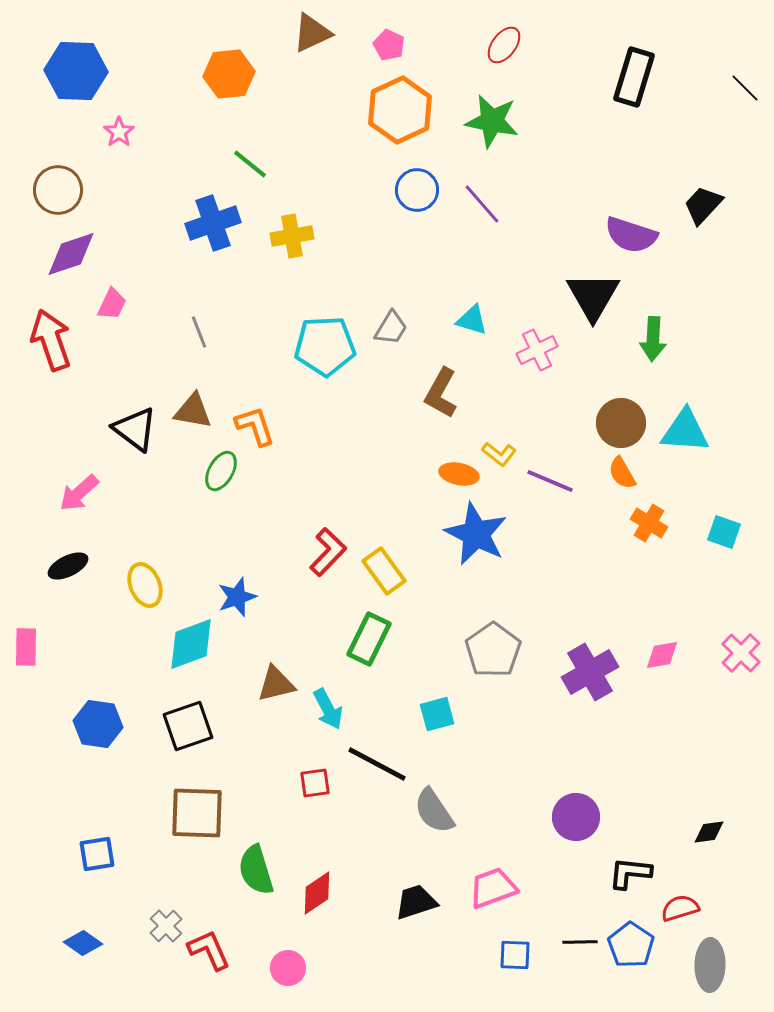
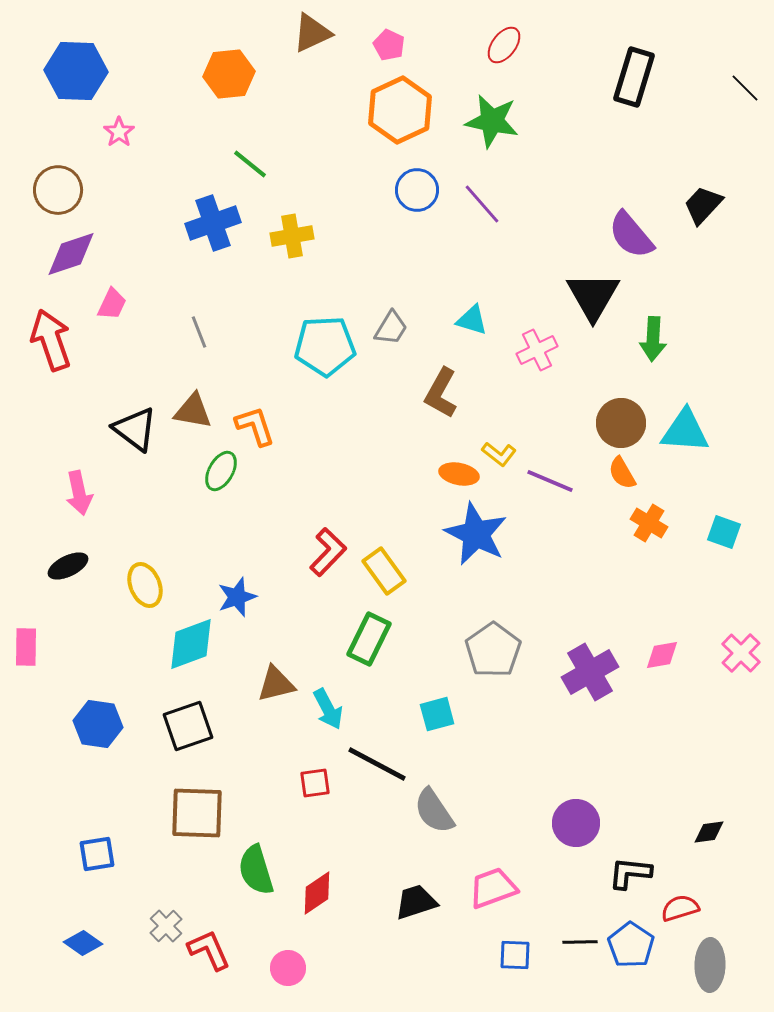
purple semicircle at (631, 235): rotated 32 degrees clockwise
pink arrow at (79, 493): rotated 60 degrees counterclockwise
purple circle at (576, 817): moved 6 px down
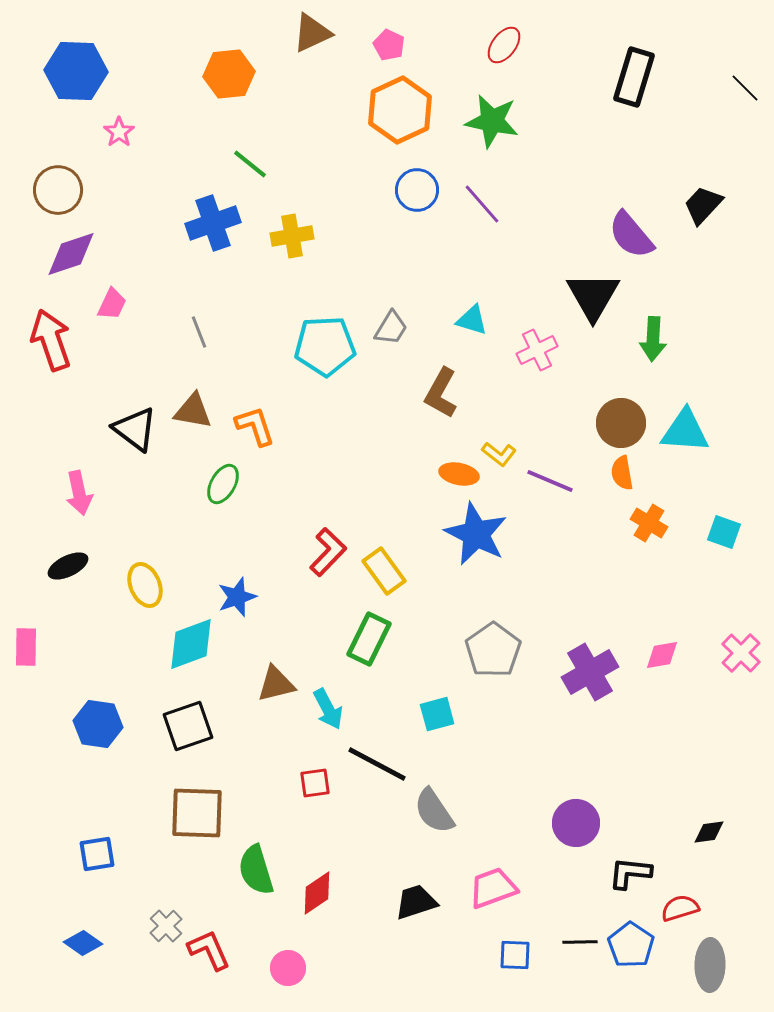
green ellipse at (221, 471): moved 2 px right, 13 px down
orange semicircle at (622, 473): rotated 20 degrees clockwise
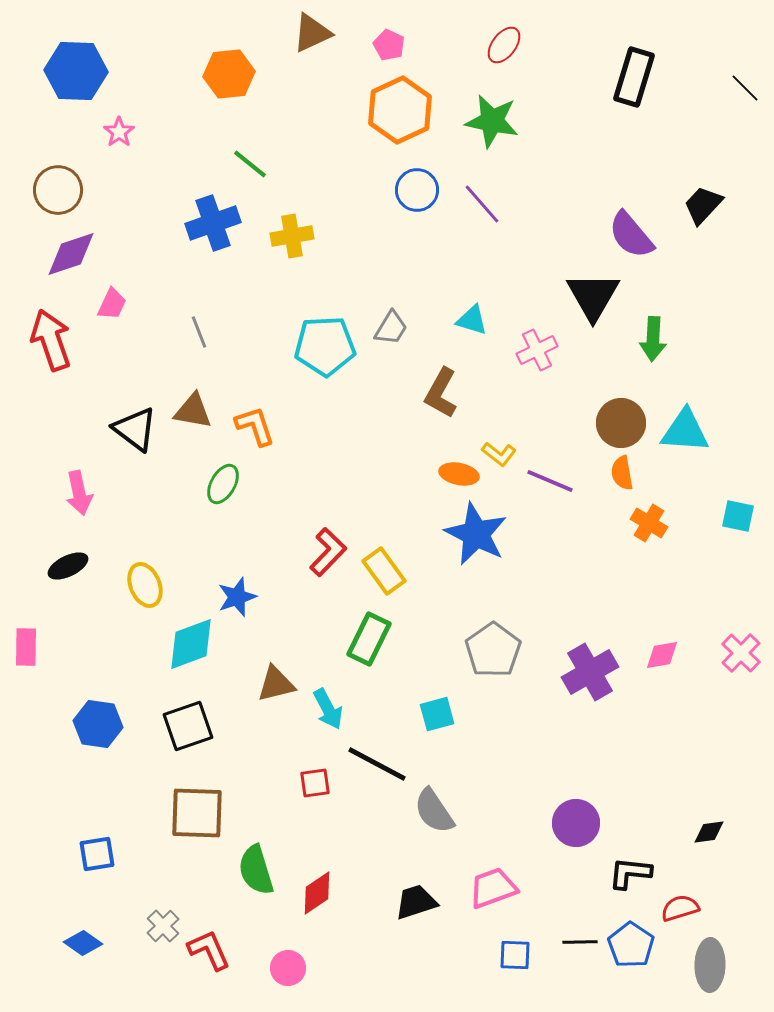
cyan square at (724, 532): moved 14 px right, 16 px up; rotated 8 degrees counterclockwise
gray cross at (166, 926): moved 3 px left
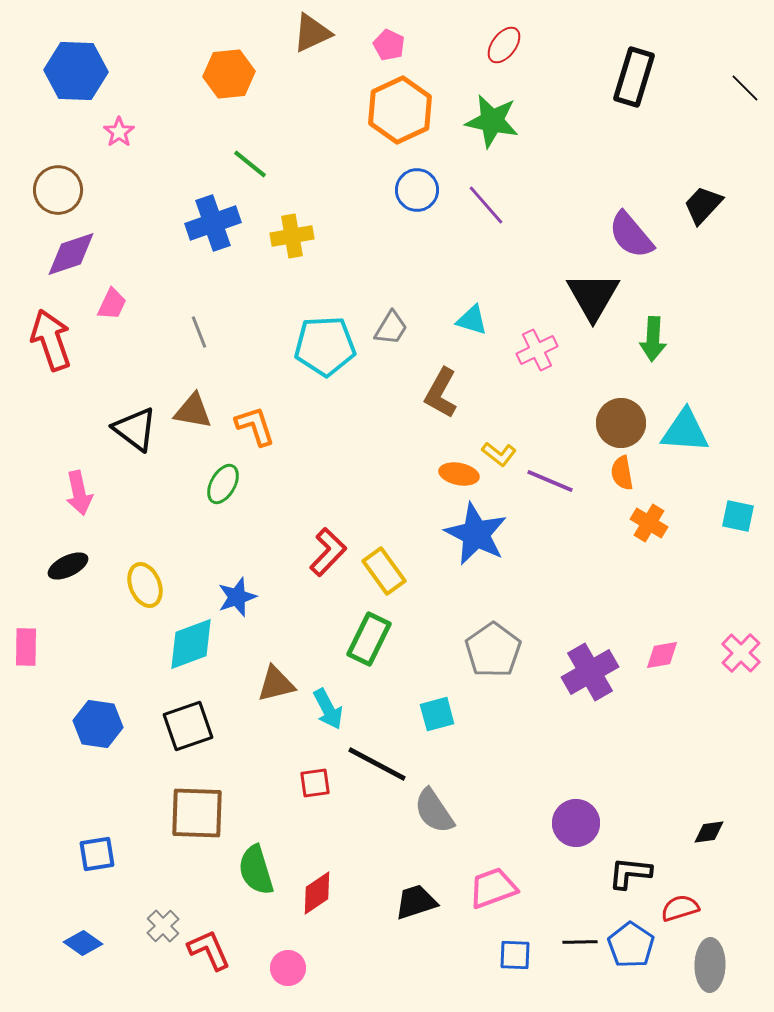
purple line at (482, 204): moved 4 px right, 1 px down
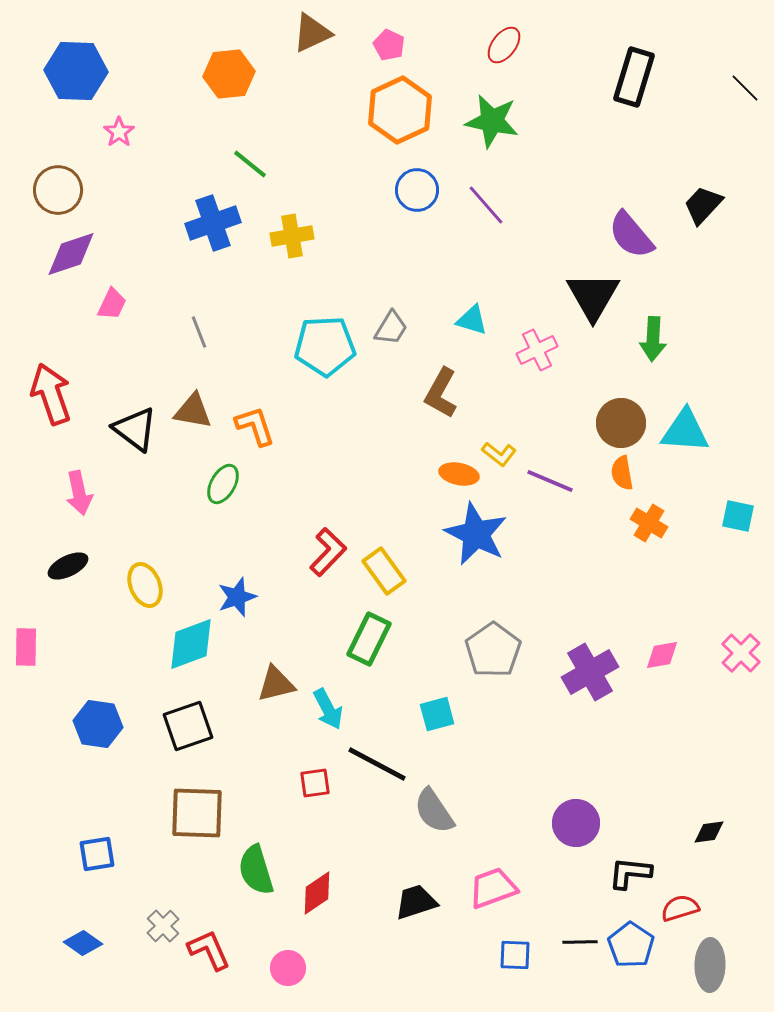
red arrow at (51, 340): moved 54 px down
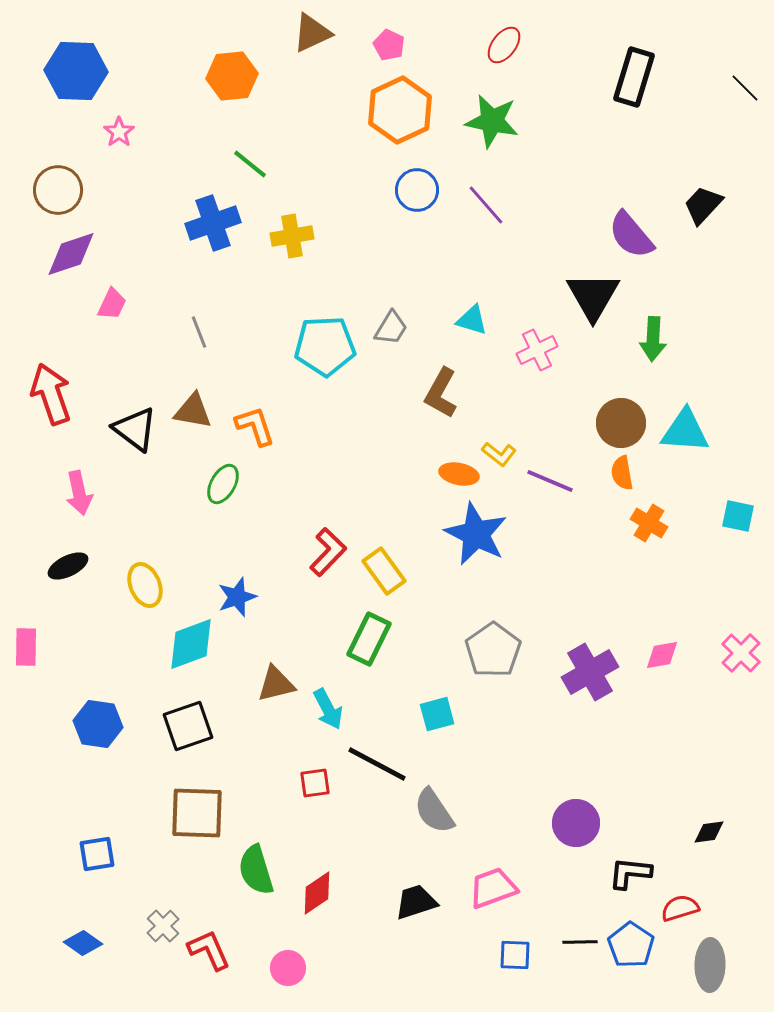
orange hexagon at (229, 74): moved 3 px right, 2 px down
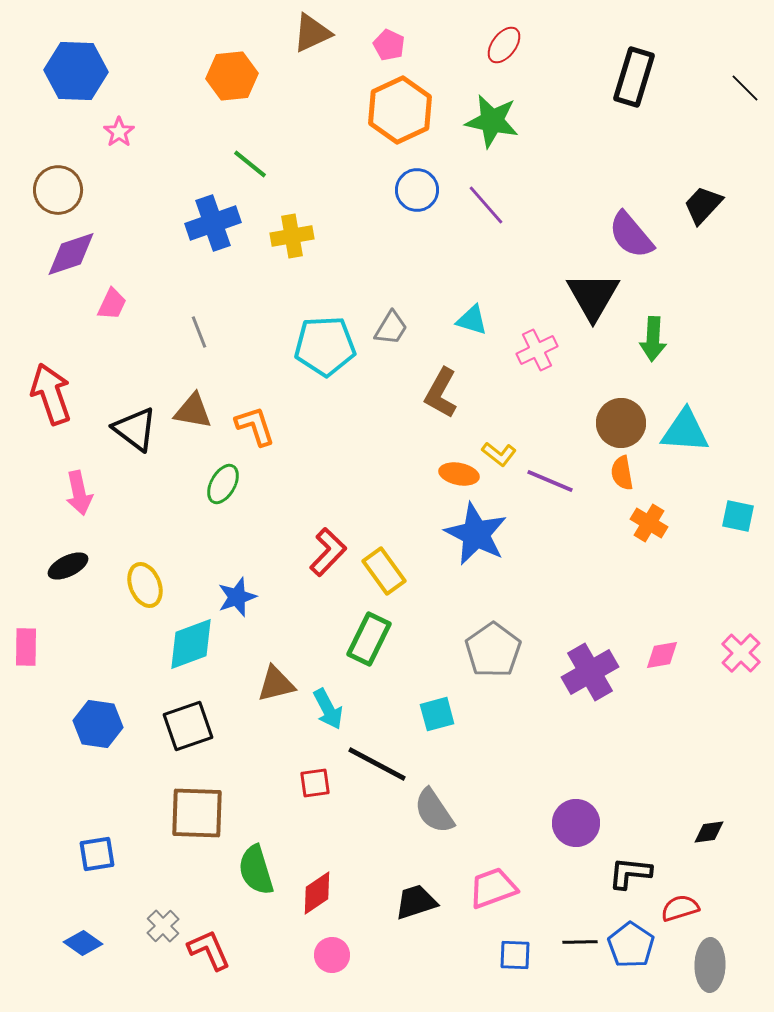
pink circle at (288, 968): moved 44 px right, 13 px up
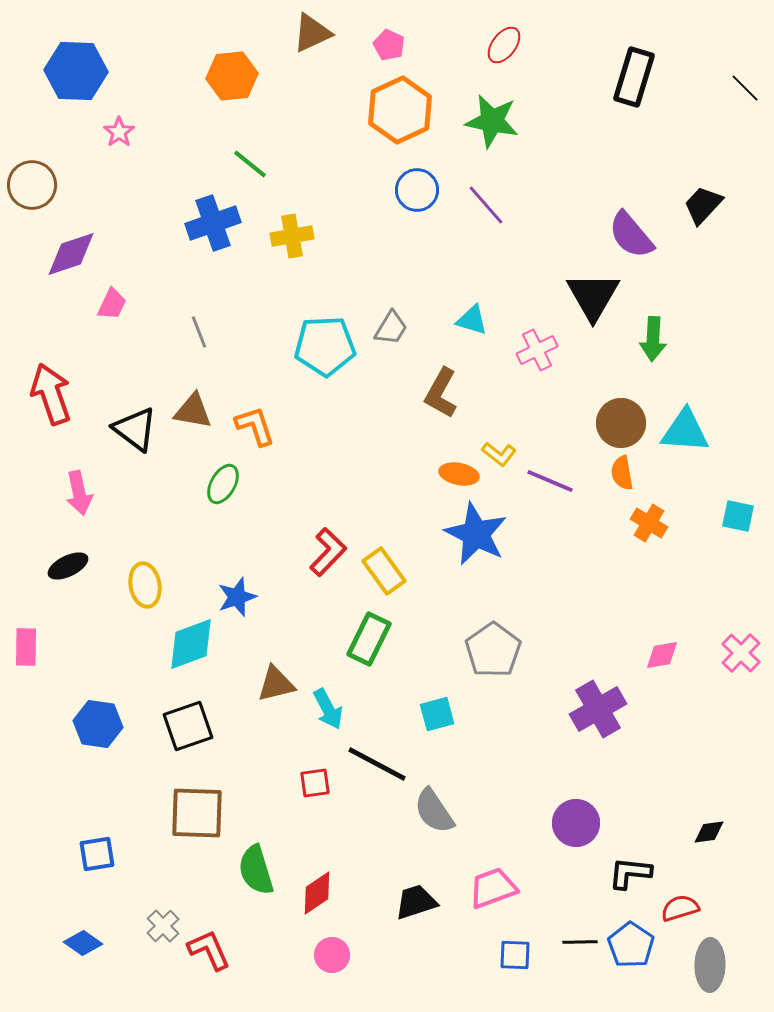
brown circle at (58, 190): moved 26 px left, 5 px up
yellow ellipse at (145, 585): rotated 12 degrees clockwise
purple cross at (590, 672): moved 8 px right, 37 px down
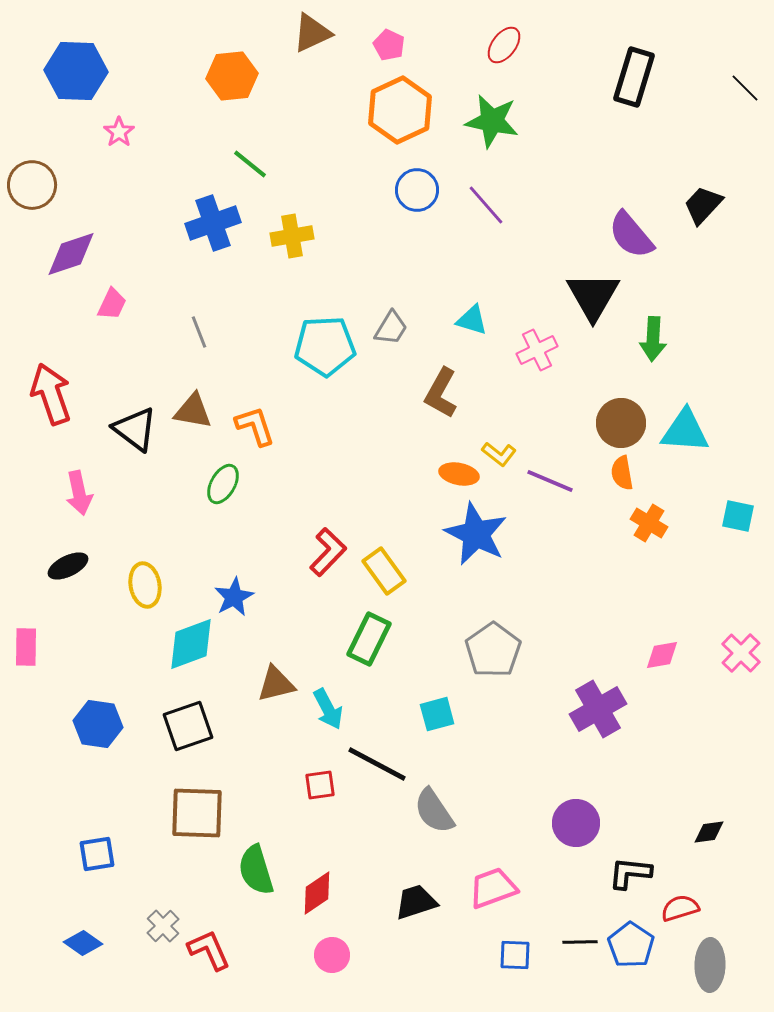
blue star at (237, 597): moved 3 px left; rotated 9 degrees counterclockwise
red square at (315, 783): moved 5 px right, 2 px down
